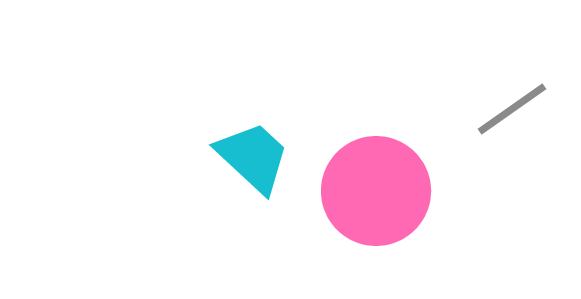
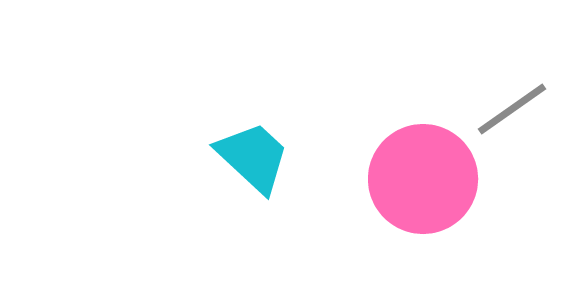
pink circle: moved 47 px right, 12 px up
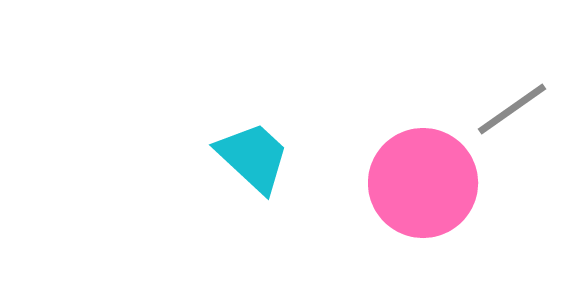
pink circle: moved 4 px down
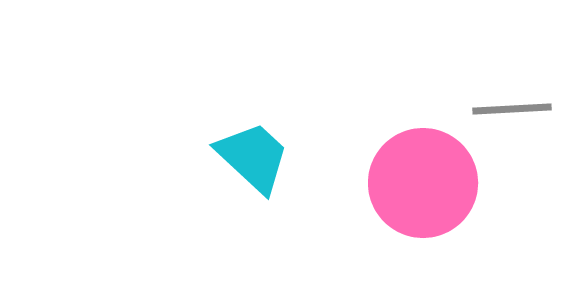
gray line: rotated 32 degrees clockwise
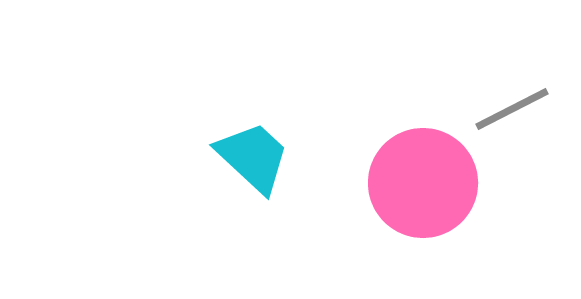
gray line: rotated 24 degrees counterclockwise
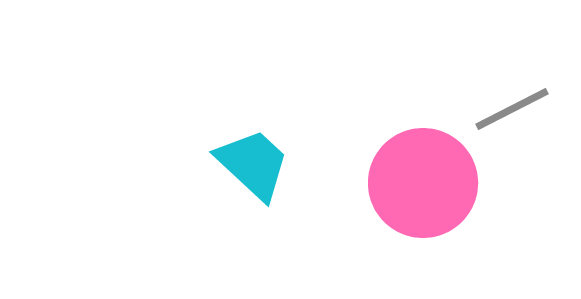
cyan trapezoid: moved 7 px down
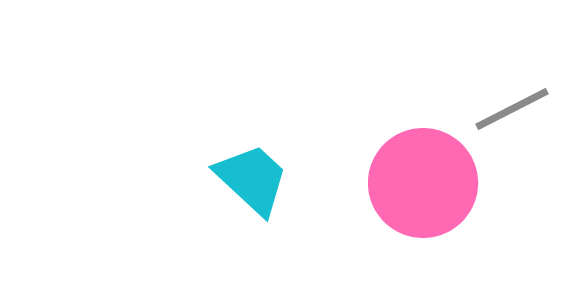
cyan trapezoid: moved 1 px left, 15 px down
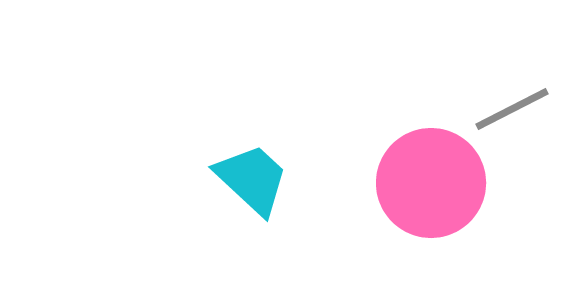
pink circle: moved 8 px right
